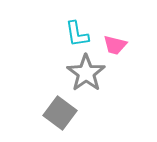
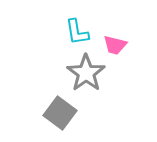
cyan L-shape: moved 2 px up
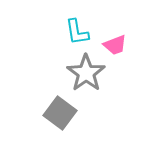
pink trapezoid: rotated 35 degrees counterclockwise
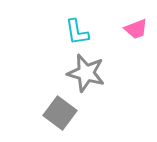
pink trapezoid: moved 21 px right, 16 px up
gray star: rotated 21 degrees counterclockwise
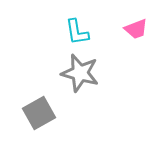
gray star: moved 6 px left
gray square: moved 21 px left; rotated 24 degrees clockwise
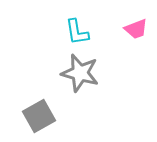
gray square: moved 3 px down
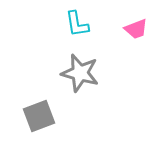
cyan L-shape: moved 8 px up
gray square: rotated 8 degrees clockwise
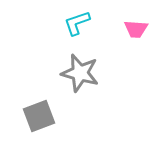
cyan L-shape: moved 1 px up; rotated 80 degrees clockwise
pink trapezoid: rotated 25 degrees clockwise
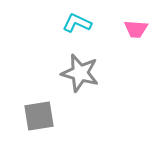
cyan L-shape: rotated 44 degrees clockwise
gray square: rotated 12 degrees clockwise
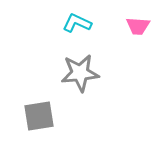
pink trapezoid: moved 2 px right, 3 px up
gray star: rotated 21 degrees counterclockwise
